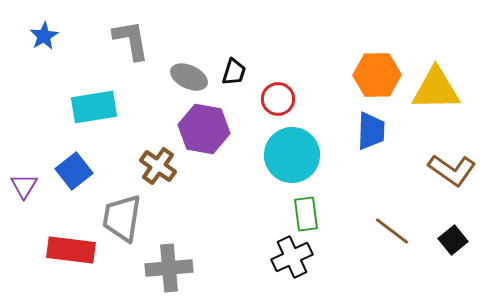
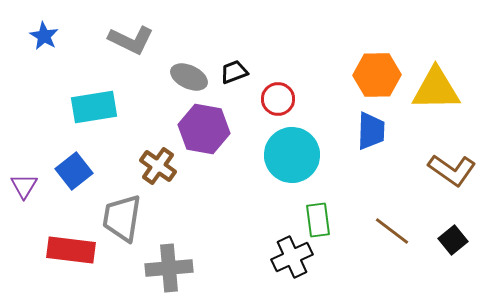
blue star: rotated 12 degrees counterclockwise
gray L-shape: rotated 126 degrees clockwise
black trapezoid: rotated 128 degrees counterclockwise
green rectangle: moved 12 px right, 6 px down
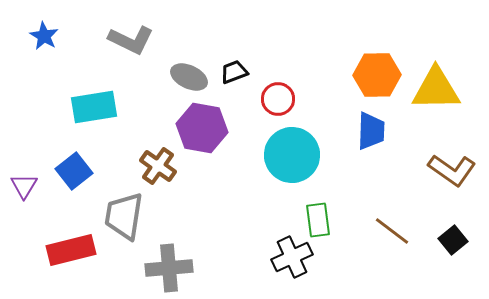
purple hexagon: moved 2 px left, 1 px up
gray trapezoid: moved 2 px right, 2 px up
red rectangle: rotated 21 degrees counterclockwise
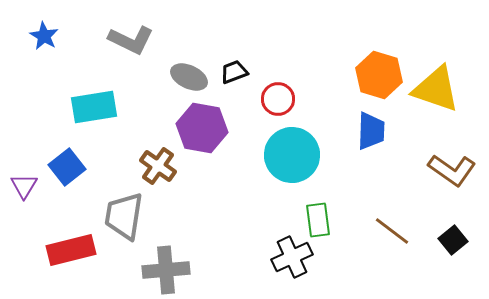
orange hexagon: moved 2 px right; rotated 18 degrees clockwise
yellow triangle: rotated 20 degrees clockwise
blue square: moved 7 px left, 4 px up
gray cross: moved 3 px left, 2 px down
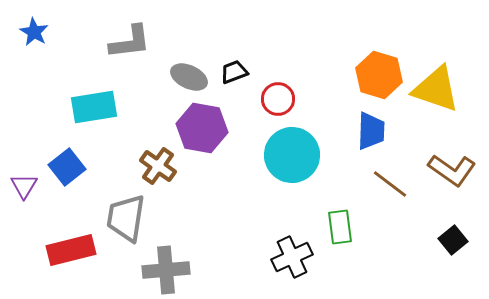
blue star: moved 10 px left, 4 px up
gray L-shape: moved 1 px left, 2 px down; rotated 33 degrees counterclockwise
gray trapezoid: moved 2 px right, 2 px down
green rectangle: moved 22 px right, 7 px down
brown line: moved 2 px left, 47 px up
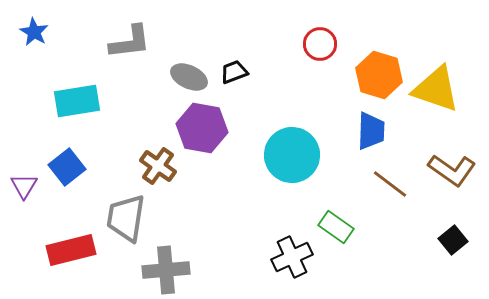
red circle: moved 42 px right, 55 px up
cyan rectangle: moved 17 px left, 6 px up
green rectangle: moved 4 px left; rotated 48 degrees counterclockwise
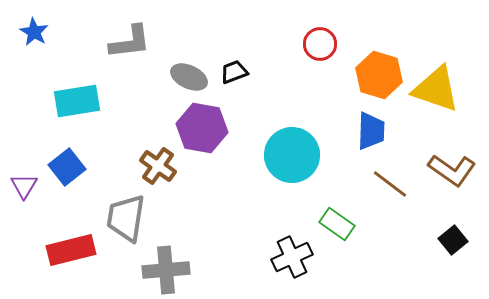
green rectangle: moved 1 px right, 3 px up
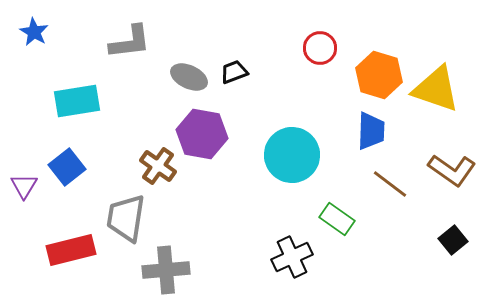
red circle: moved 4 px down
purple hexagon: moved 6 px down
green rectangle: moved 5 px up
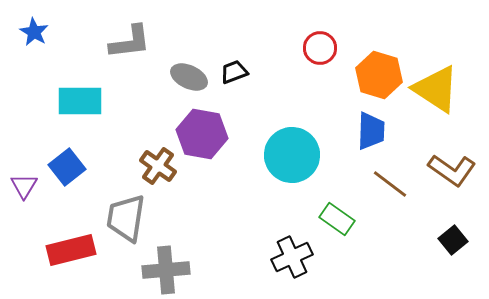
yellow triangle: rotated 14 degrees clockwise
cyan rectangle: moved 3 px right; rotated 9 degrees clockwise
